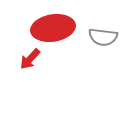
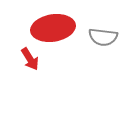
red arrow: rotated 75 degrees counterclockwise
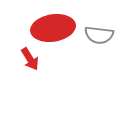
gray semicircle: moved 4 px left, 2 px up
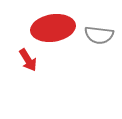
red arrow: moved 2 px left, 1 px down
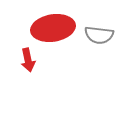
red arrow: rotated 20 degrees clockwise
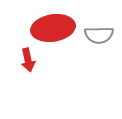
gray semicircle: rotated 8 degrees counterclockwise
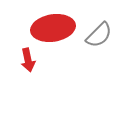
gray semicircle: rotated 44 degrees counterclockwise
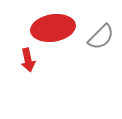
gray semicircle: moved 2 px right, 2 px down
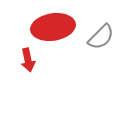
red ellipse: moved 1 px up
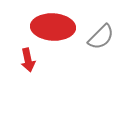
red ellipse: rotated 12 degrees clockwise
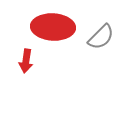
red arrow: moved 2 px left, 1 px down; rotated 20 degrees clockwise
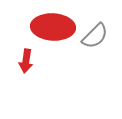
gray semicircle: moved 6 px left, 1 px up
